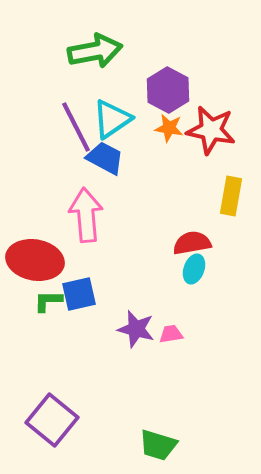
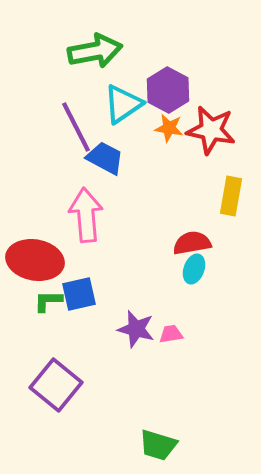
cyan triangle: moved 11 px right, 15 px up
purple square: moved 4 px right, 35 px up
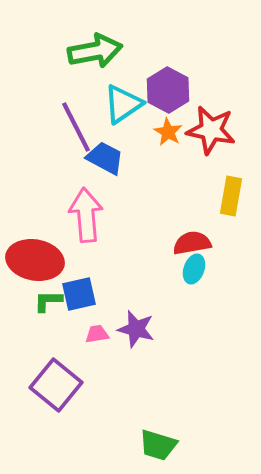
orange star: moved 1 px left, 4 px down; rotated 20 degrees clockwise
pink trapezoid: moved 74 px left
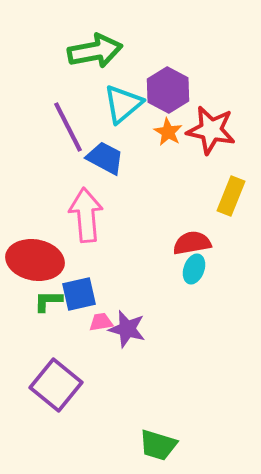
cyan triangle: rotated 6 degrees counterclockwise
purple line: moved 8 px left
yellow rectangle: rotated 12 degrees clockwise
purple star: moved 9 px left
pink trapezoid: moved 4 px right, 12 px up
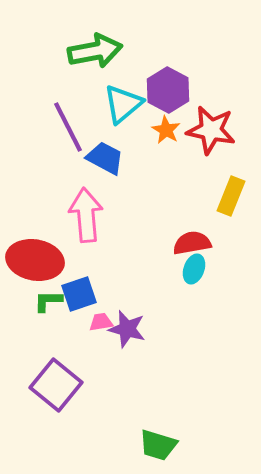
orange star: moved 2 px left, 2 px up
blue square: rotated 6 degrees counterclockwise
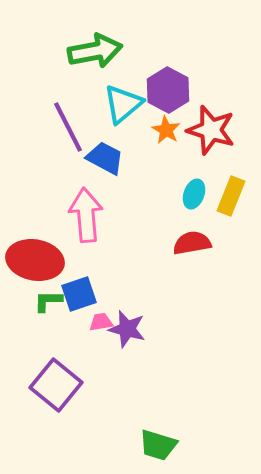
red star: rotated 6 degrees clockwise
cyan ellipse: moved 75 px up
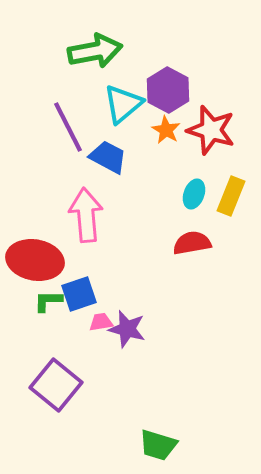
blue trapezoid: moved 3 px right, 1 px up
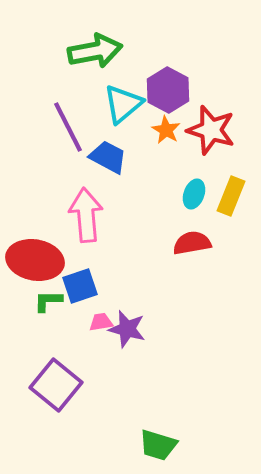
blue square: moved 1 px right, 8 px up
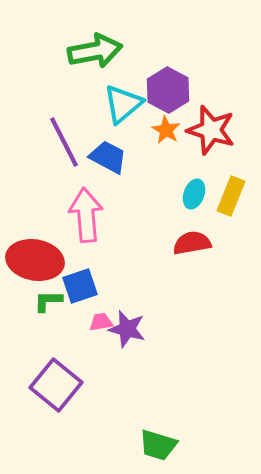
purple line: moved 4 px left, 15 px down
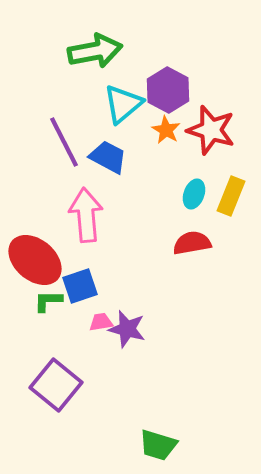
red ellipse: rotated 30 degrees clockwise
